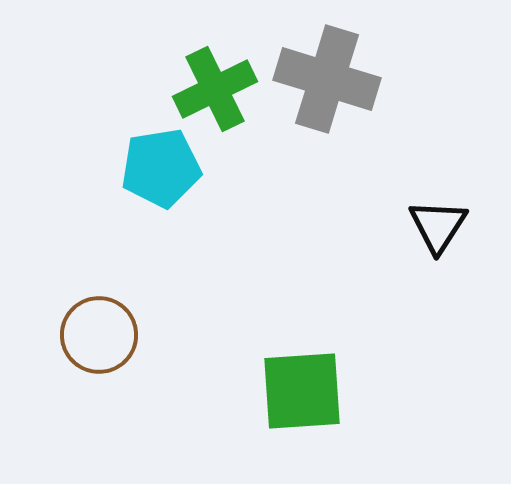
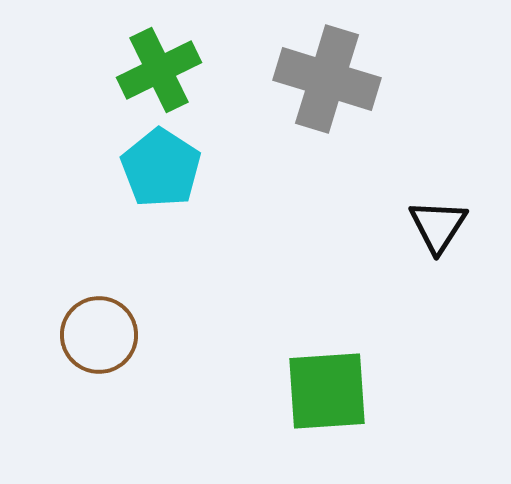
green cross: moved 56 px left, 19 px up
cyan pentagon: rotated 30 degrees counterclockwise
green square: moved 25 px right
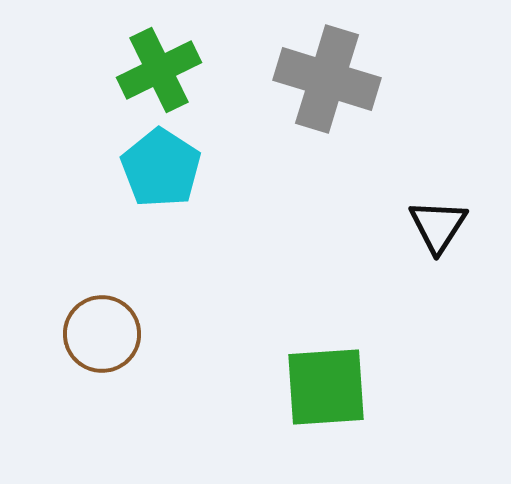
brown circle: moved 3 px right, 1 px up
green square: moved 1 px left, 4 px up
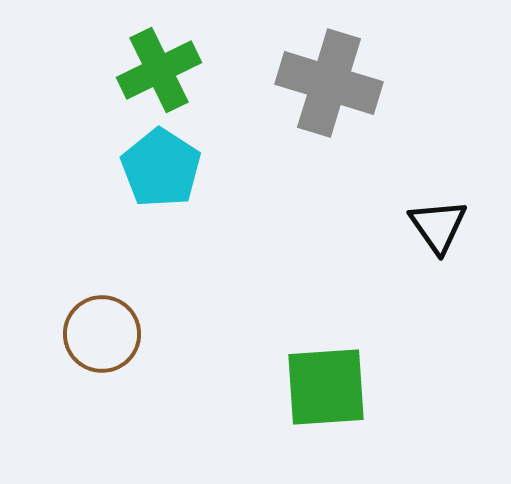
gray cross: moved 2 px right, 4 px down
black triangle: rotated 8 degrees counterclockwise
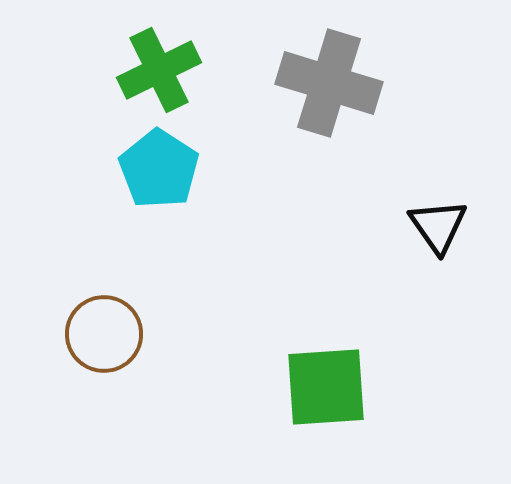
cyan pentagon: moved 2 px left, 1 px down
brown circle: moved 2 px right
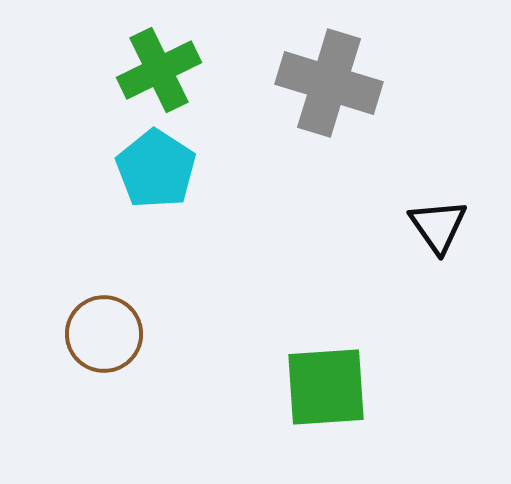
cyan pentagon: moved 3 px left
